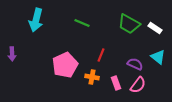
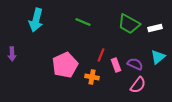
green line: moved 1 px right, 1 px up
white rectangle: rotated 48 degrees counterclockwise
cyan triangle: rotated 42 degrees clockwise
pink rectangle: moved 18 px up
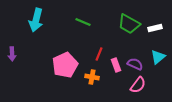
red line: moved 2 px left, 1 px up
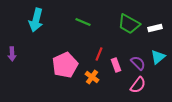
purple semicircle: moved 3 px right, 1 px up; rotated 21 degrees clockwise
orange cross: rotated 24 degrees clockwise
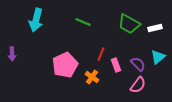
red line: moved 2 px right
purple semicircle: moved 1 px down
